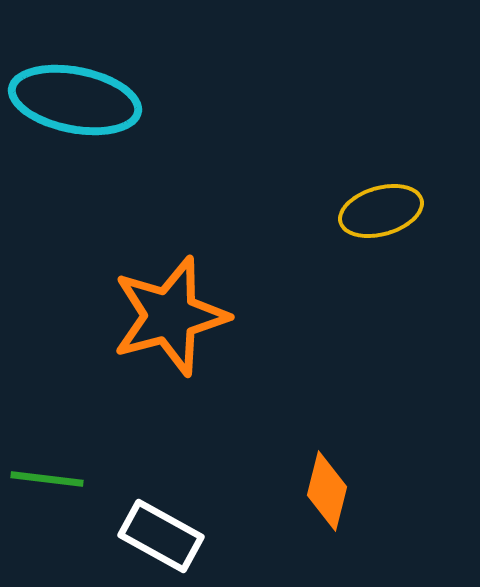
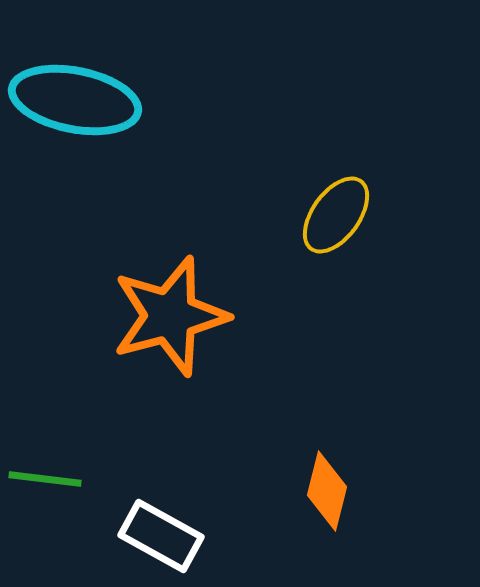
yellow ellipse: moved 45 px left, 4 px down; rotated 38 degrees counterclockwise
green line: moved 2 px left
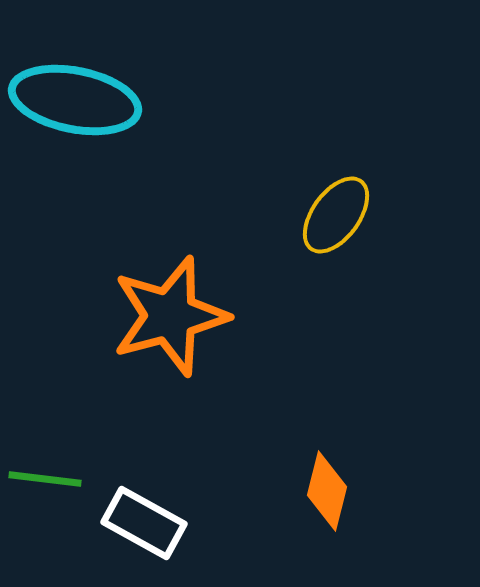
white rectangle: moved 17 px left, 13 px up
